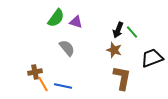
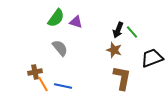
gray semicircle: moved 7 px left
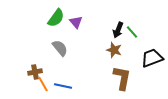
purple triangle: rotated 32 degrees clockwise
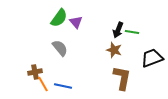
green semicircle: moved 3 px right
green line: rotated 40 degrees counterclockwise
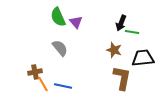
green semicircle: moved 1 px left, 1 px up; rotated 120 degrees clockwise
black arrow: moved 3 px right, 7 px up
black trapezoid: moved 9 px left; rotated 15 degrees clockwise
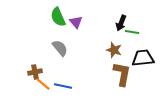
brown L-shape: moved 4 px up
orange line: rotated 21 degrees counterclockwise
